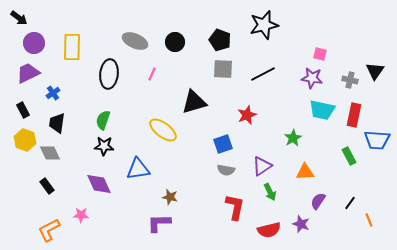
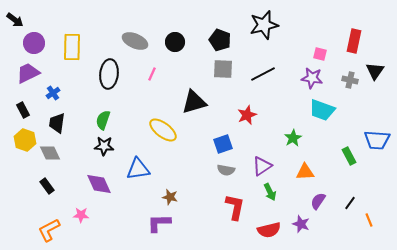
black arrow at (19, 18): moved 4 px left, 2 px down
cyan trapezoid at (322, 110): rotated 8 degrees clockwise
red rectangle at (354, 115): moved 74 px up
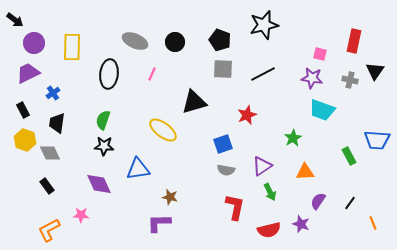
orange line at (369, 220): moved 4 px right, 3 px down
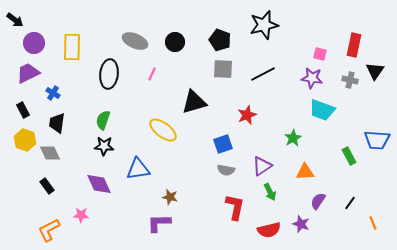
red rectangle at (354, 41): moved 4 px down
blue cross at (53, 93): rotated 24 degrees counterclockwise
